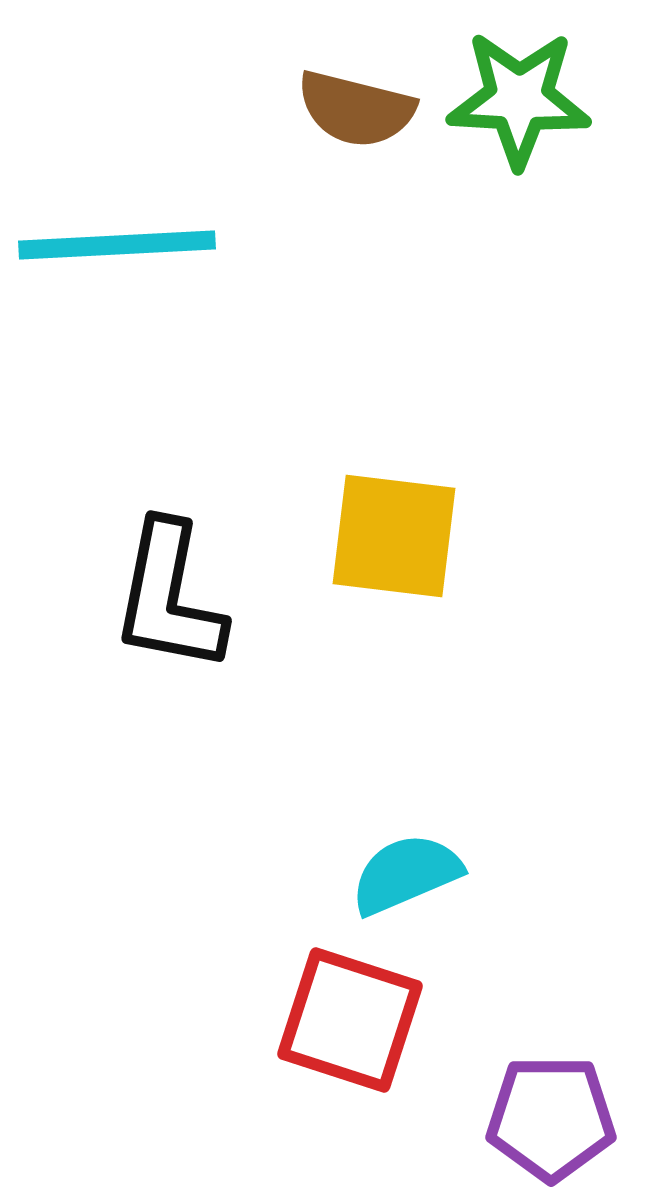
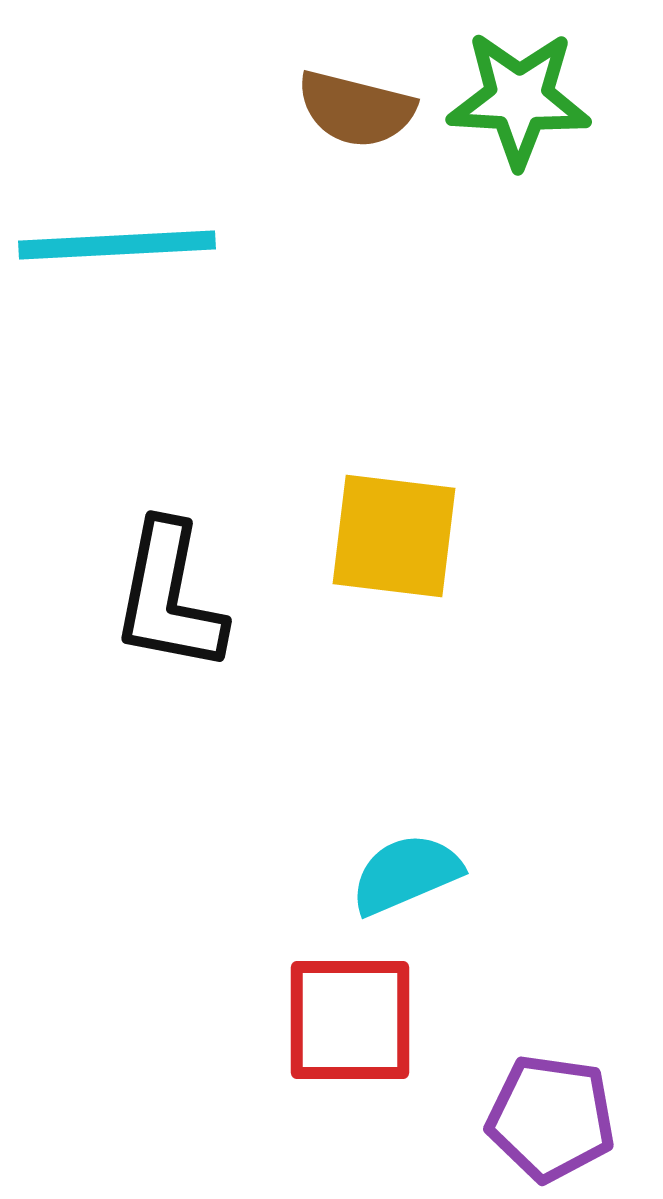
red square: rotated 18 degrees counterclockwise
purple pentagon: rotated 8 degrees clockwise
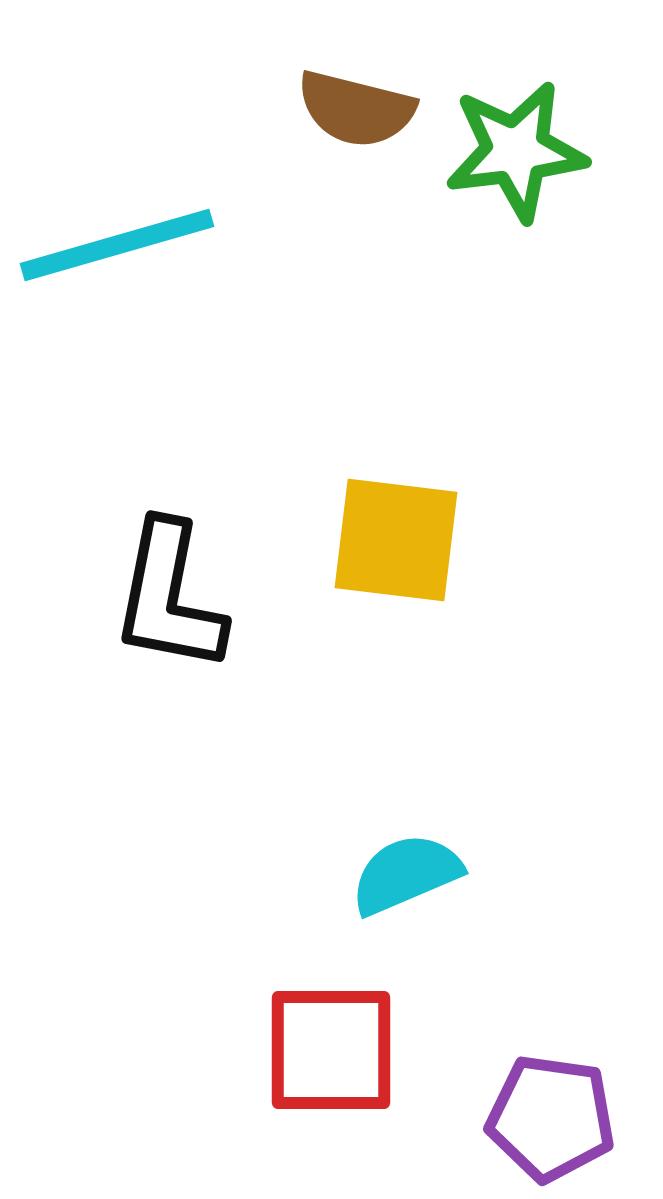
green star: moved 3 px left, 52 px down; rotated 10 degrees counterclockwise
cyan line: rotated 13 degrees counterclockwise
yellow square: moved 2 px right, 4 px down
red square: moved 19 px left, 30 px down
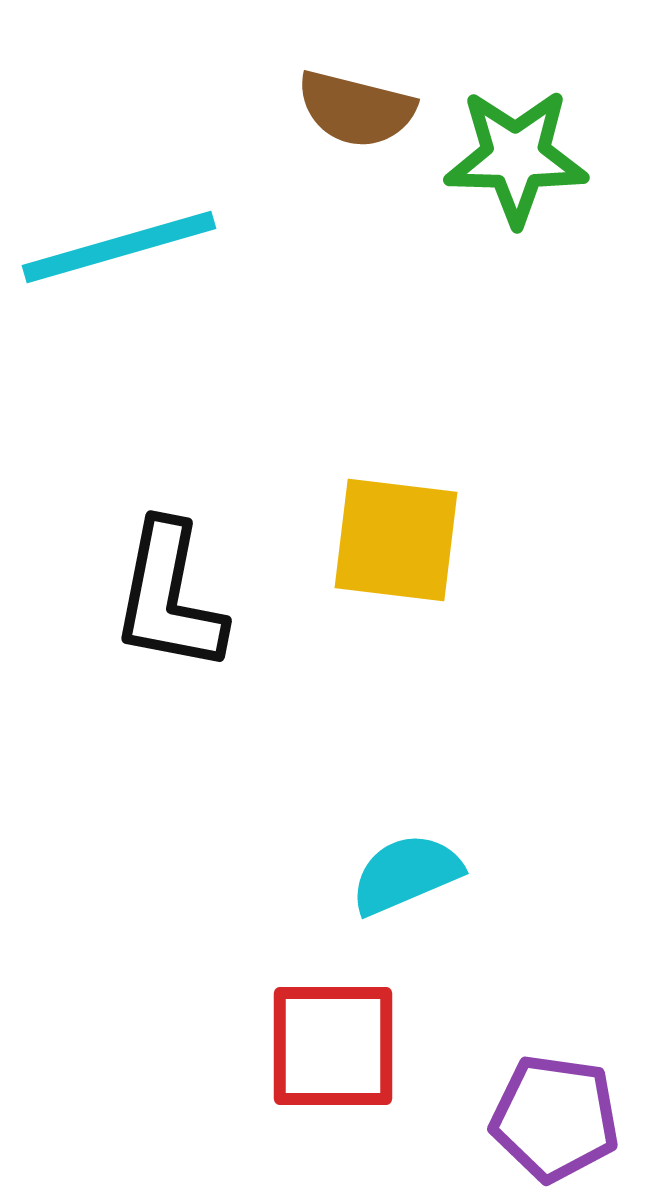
green star: moved 6 px down; rotated 8 degrees clockwise
cyan line: moved 2 px right, 2 px down
red square: moved 2 px right, 4 px up
purple pentagon: moved 4 px right
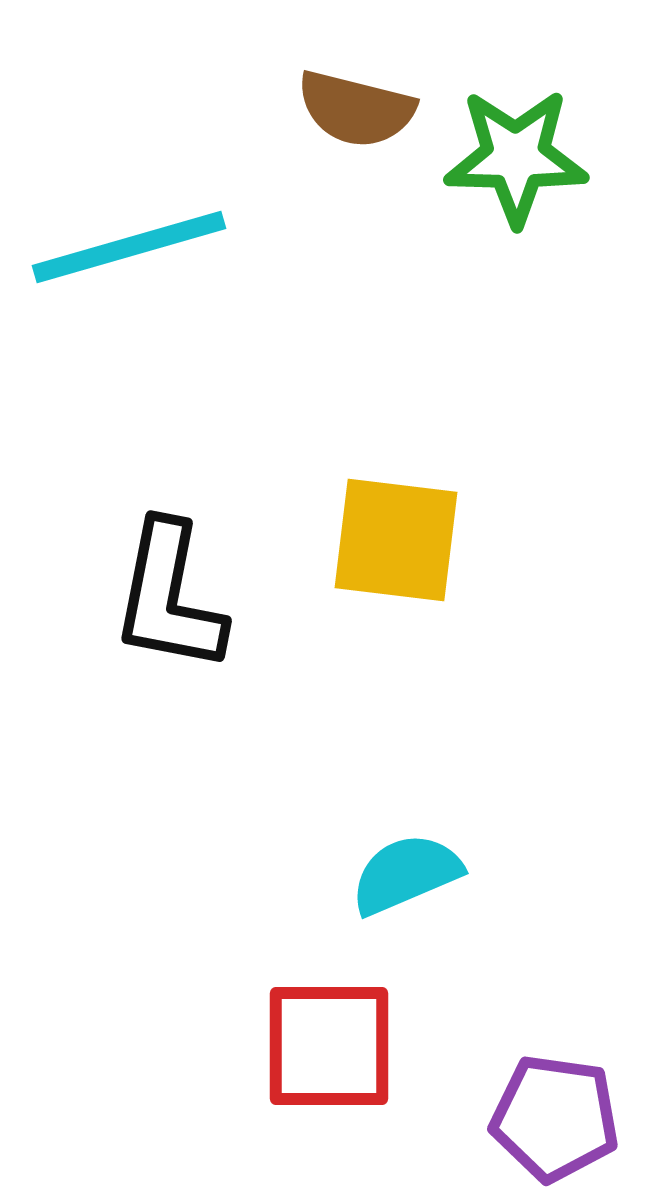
cyan line: moved 10 px right
red square: moved 4 px left
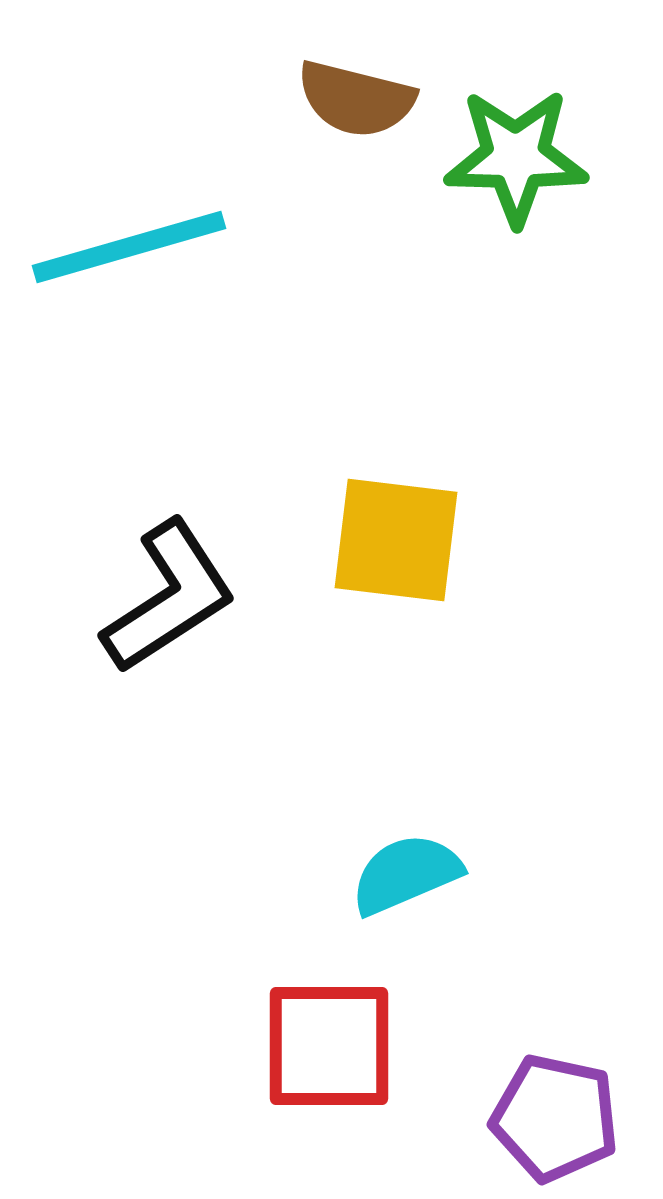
brown semicircle: moved 10 px up
black L-shape: rotated 134 degrees counterclockwise
purple pentagon: rotated 4 degrees clockwise
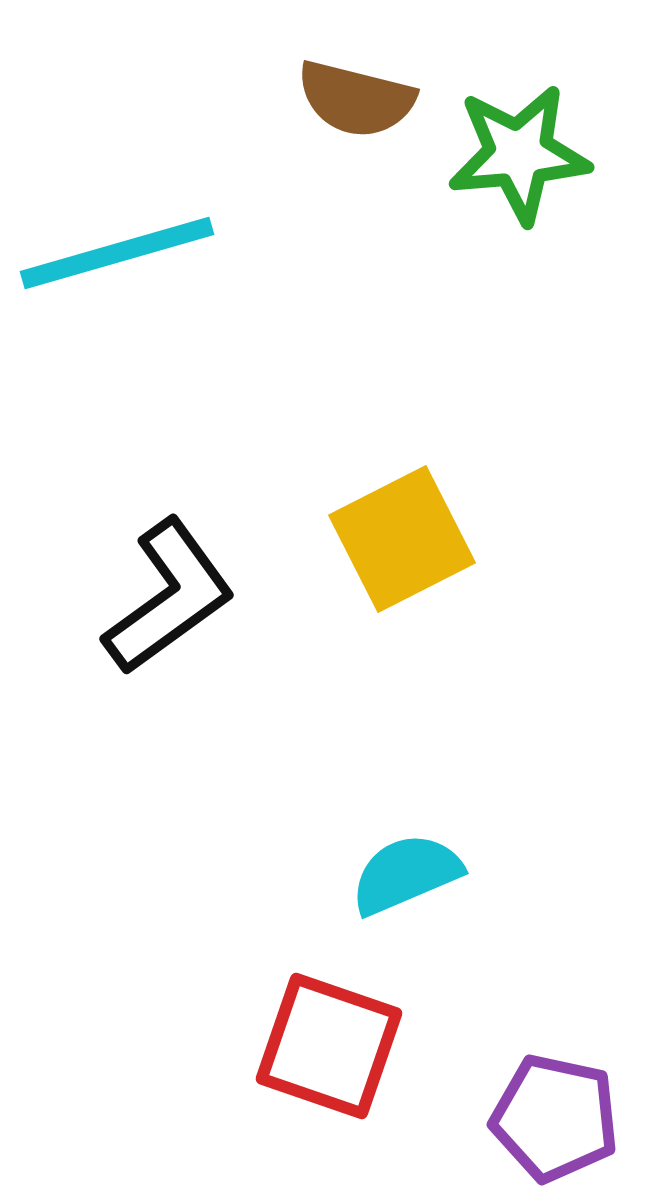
green star: moved 3 px right, 3 px up; rotated 6 degrees counterclockwise
cyan line: moved 12 px left, 6 px down
yellow square: moved 6 px right, 1 px up; rotated 34 degrees counterclockwise
black L-shape: rotated 3 degrees counterclockwise
red square: rotated 19 degrees clockwise
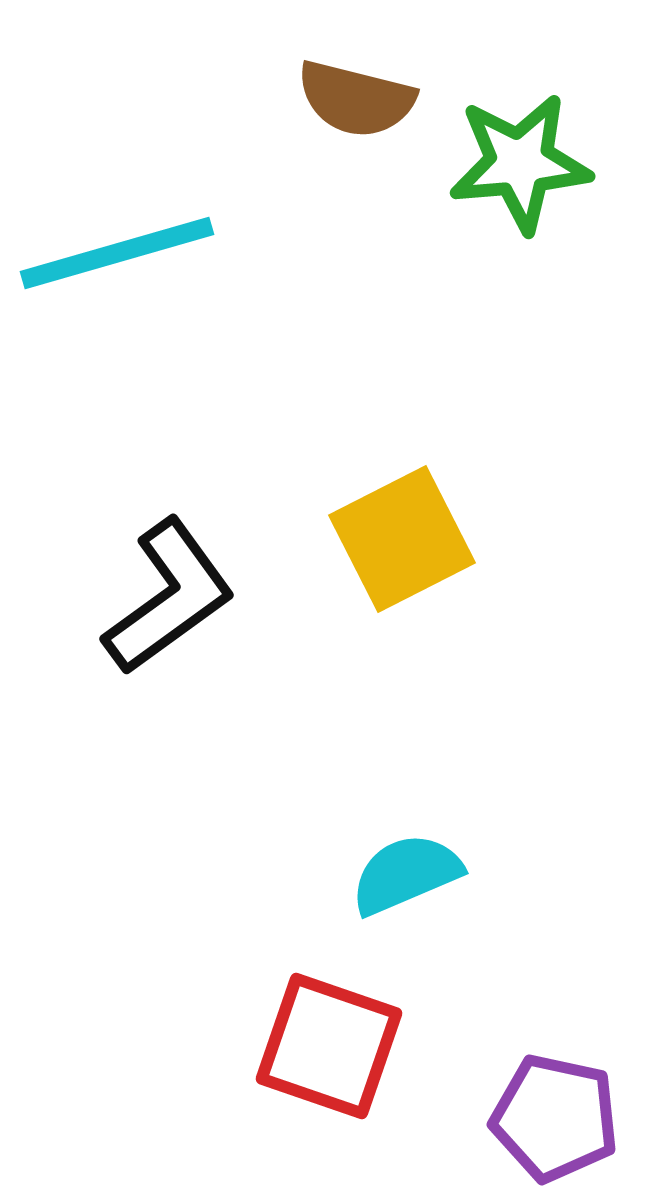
green star: moved 1 px right, 9 px down
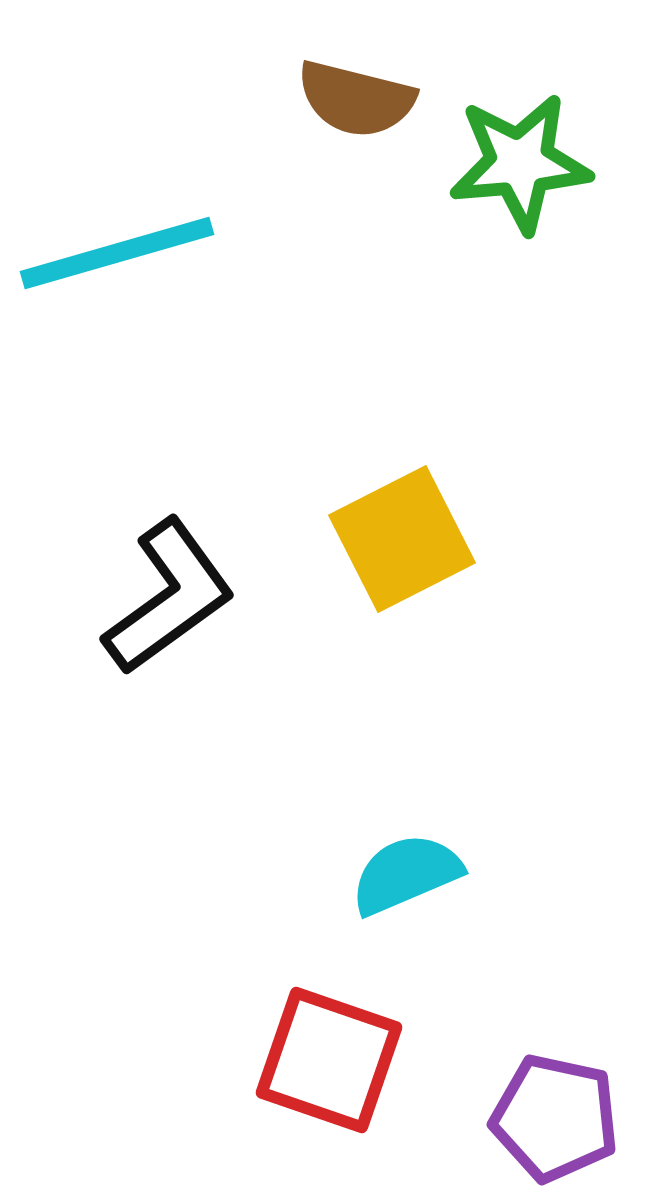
red square: moved 14 px down
